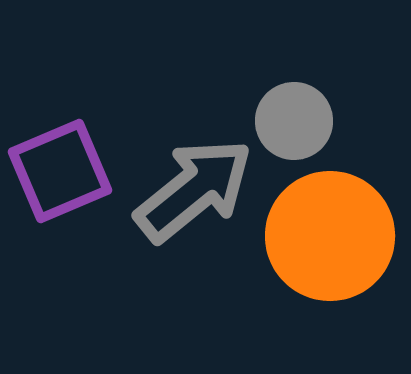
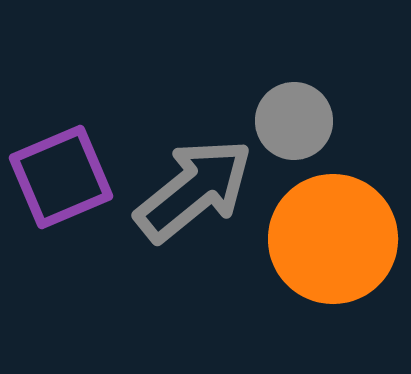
purple square: moved 1 px right, 6 px down
orange circle: moved 3 px right, 3 px down
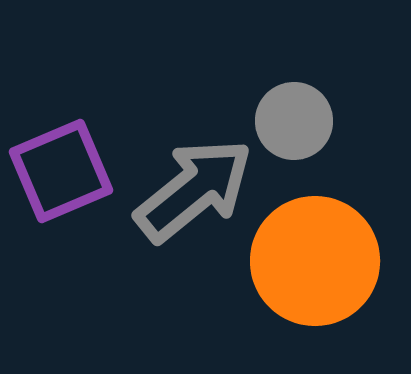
purple square: moved 6 px up
orange circle: moved 18 px left, 22 px down
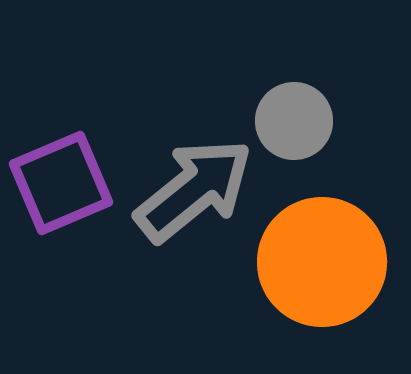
purple square: moved 12 px down
orange circle: moved 7 px right, 1 px down
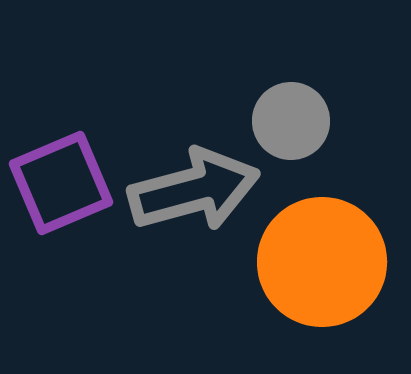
gray circle: moved 3 px left
gray arrow: rotated 24 degrees clockwise
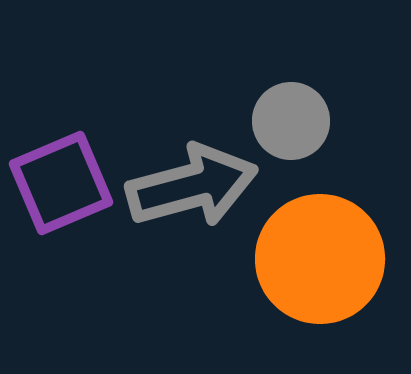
gray arrow: moved 2 px left, 4 px up
orange circle: moved 2 px left, 3 px up
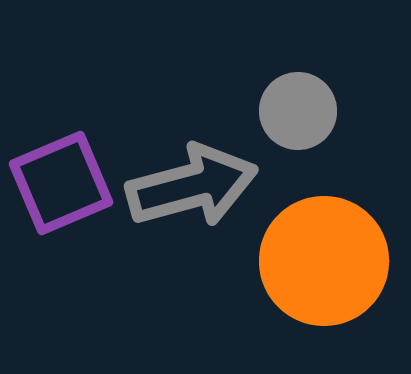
gray circle: moved 7 px right, 10 px up
orange circle: moved 4 px right, 2 px down
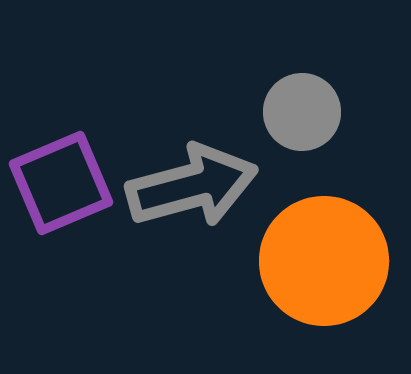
gray circle: moved 4 px right, 1 px down
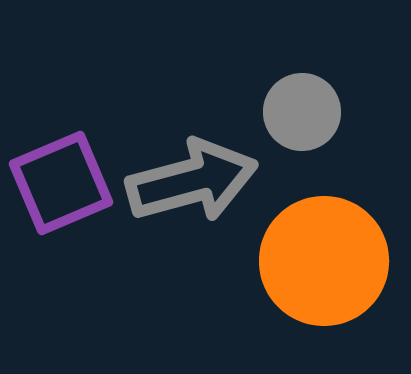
gray arrow: moved 5 px up
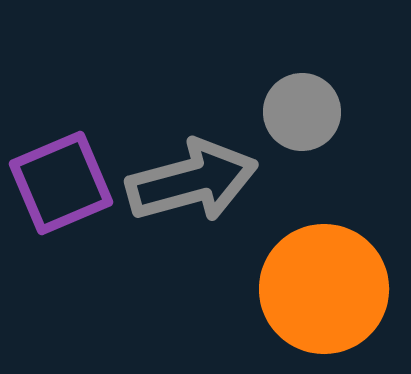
orange circle: moved 28 px down
